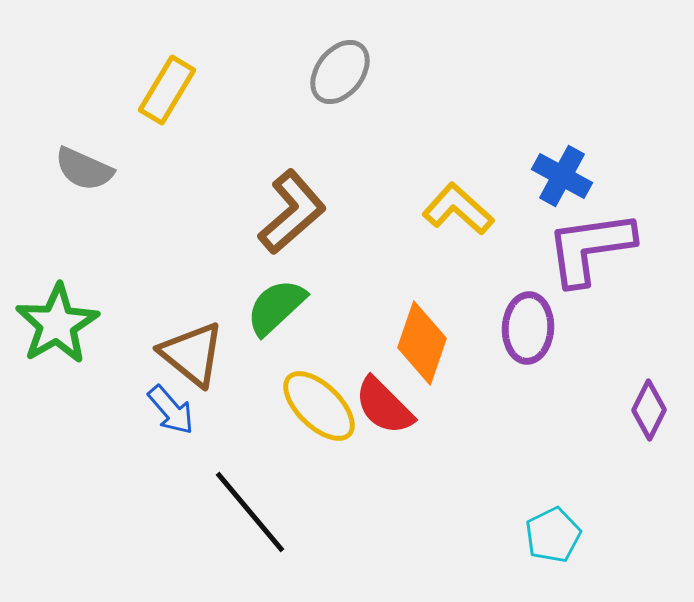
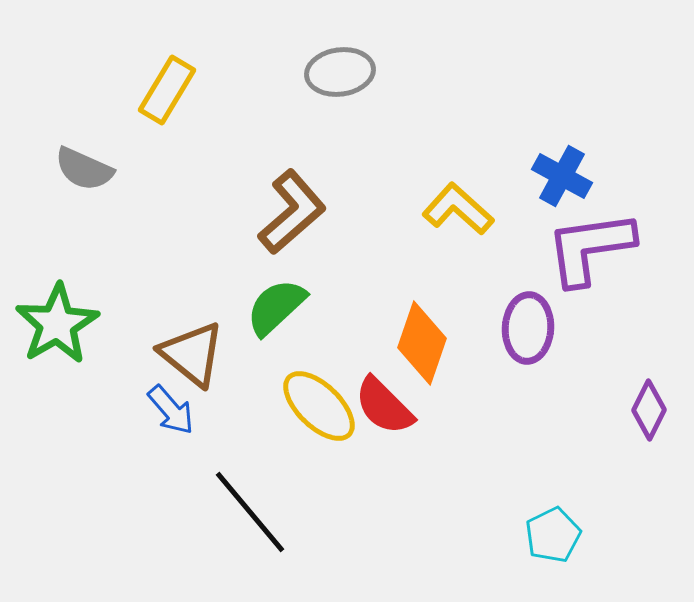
gray ellipse: rotated 44 degrees clockwise
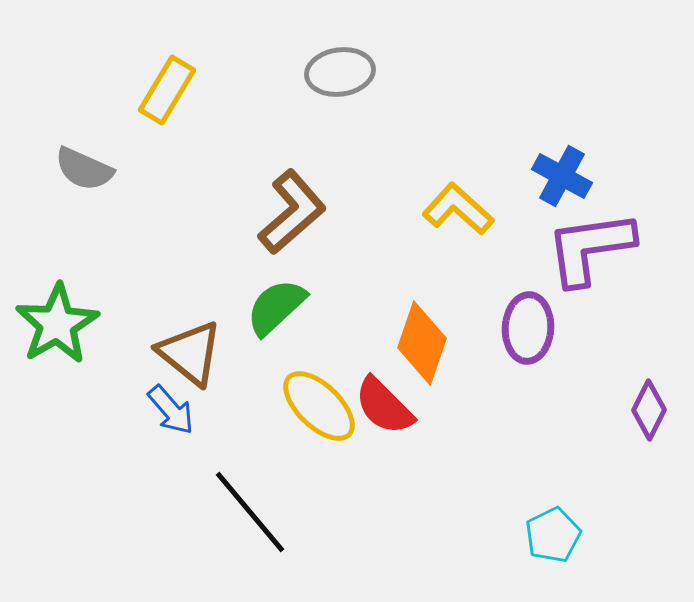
brown triangle: moved 2 px left, 1 px up
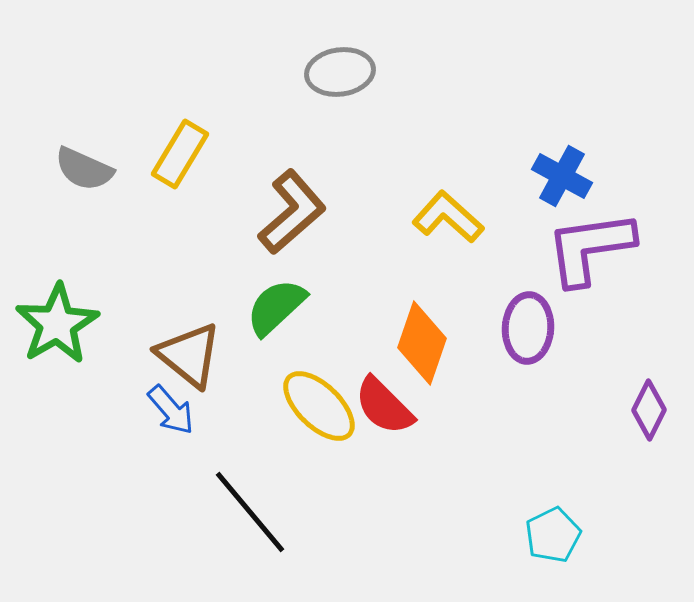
yellow rectangle: moved 13 px right, 64 px down
yellow L-shape: moved 10 px left, 8 px down
brown triangle: moved 1 px left, 2 px down
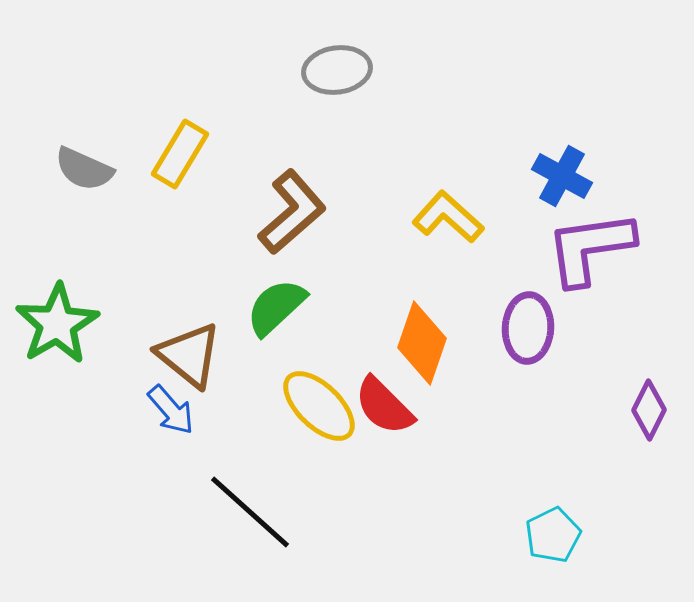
gray ellipse: moved 3 px left, 2 px up
black line: rotated 8 degrees counterclockwise
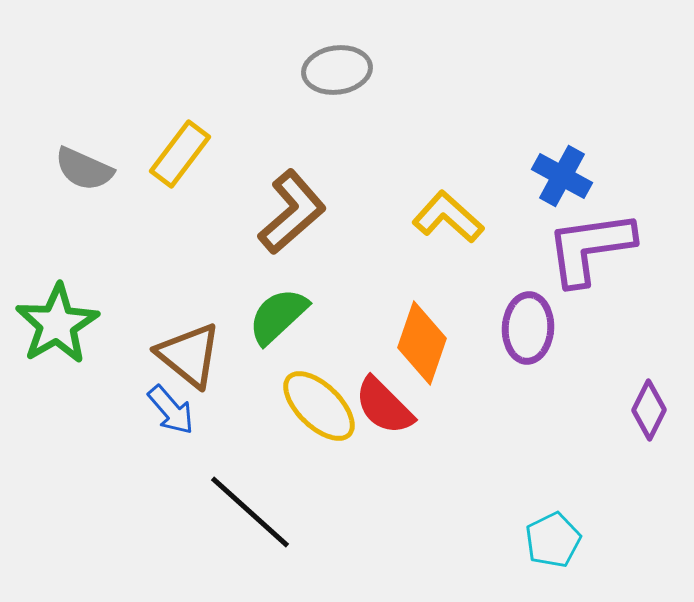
yellow rectangle: rotated 6 degrees clockwise
green semicircle: moved 2 px right, 9 px down
cyan pentagon: moved 5 px down
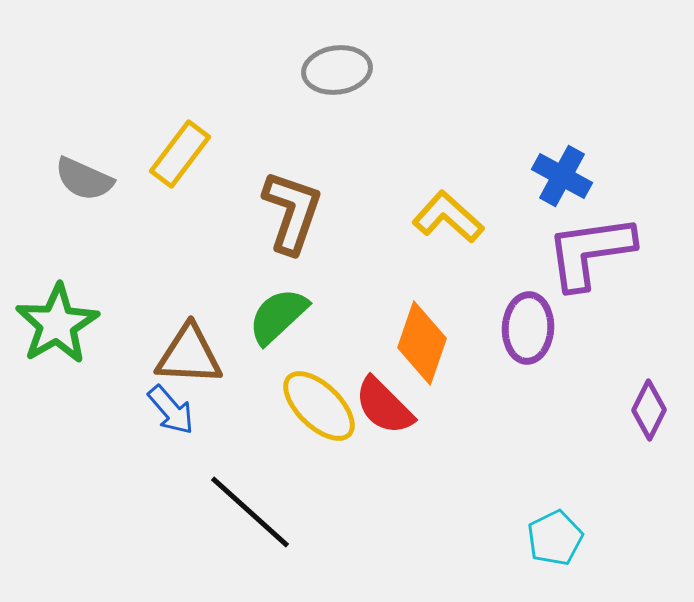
gray semicircle: moved 10 px down
brown L-shape: rotated 30 degrees counterclockwise
purple L-shape: moved 4 px down
brown triangle: rotated 36 degrees counterclockwise
cyan pentagon: moved 2 px right, 2 px up
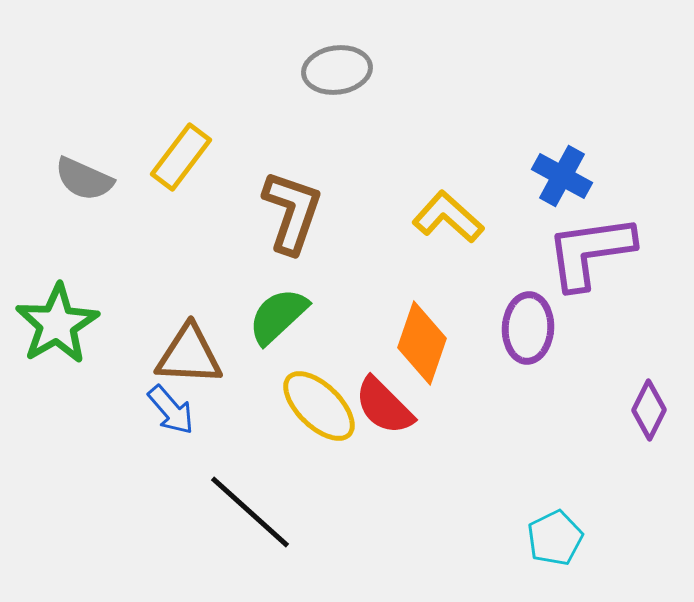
yellow rectangle: moved 1 px right, 3 px down
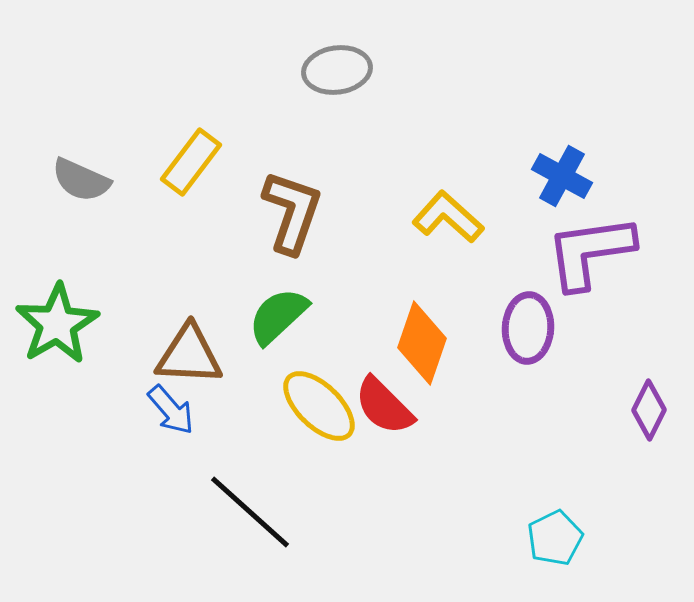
yellow rectangle: moved 10 px right, 5 px down
gray semicircle: moved 3 px left, 1 px down
